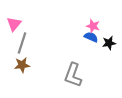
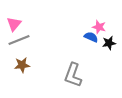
pink star: moved 6 px right, 1 px down
gray line: moved 3 px left, 3 px up; rotated 50 degrees clockwise
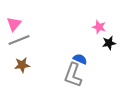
blue semicircle: moved 11 px left, 22 px down
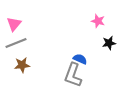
pink star: moved 1 px left, 6 px up
gray line: moved 3 px left, 3 px down
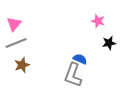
brown star: rotated 14 degrees counterclockwise
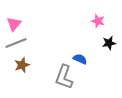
gray L-shape: moved 9 px left, 2 px down
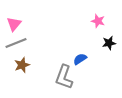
blue semicircle: rotated 56 degrees counterclockwise
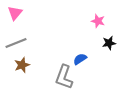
pink triangle: moved 1 px right, 11 px up
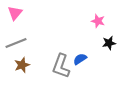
gray L-shape: moved 3 px left, 11 px up
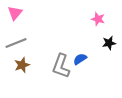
pink star: moved 2 px up
